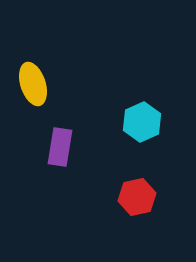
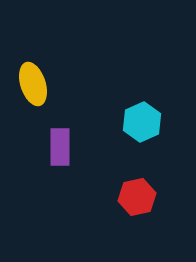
purple rectangle: rotated 9 degrees counterclockwise
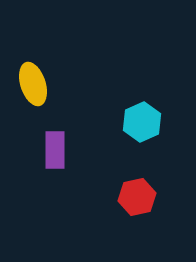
purple rectangle: moved 5 px left, 3 px down
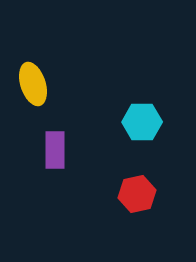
cyan hexagon: rotated 24 degrees clockwise
red hexagon: moved 3 px up
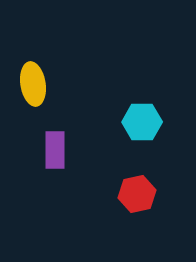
yellow ellipse: rotated 9 degrees clockwise
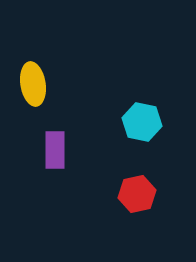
cyan hexagon: rotated 12 degrees clockwise
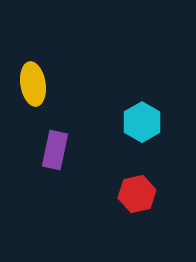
cyan hexagon: rotated 18 degrees clockwise
purple rectangle: rotated 12 degrees clockwise
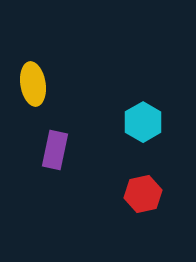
cyan hexagon: moved 1 px right
red hexagon: moved 6 px right
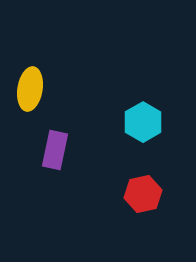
yellow ellipse: moved 3 px left, 5 px down; rotated 18 degrees clockwise
